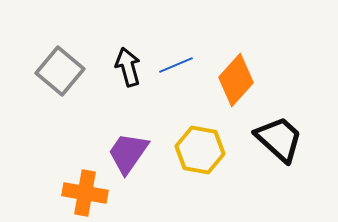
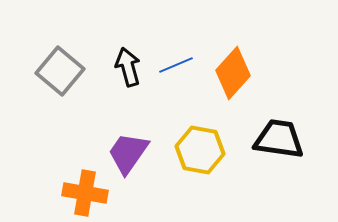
orange diamond: moved 3 px left, 7 px up
black trapezoid: rotated 34 degrees counterclockwise
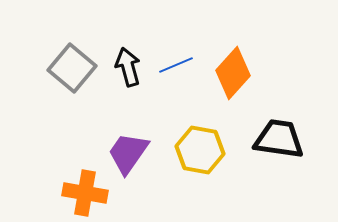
gray square: moved 12 px right, 3 px up
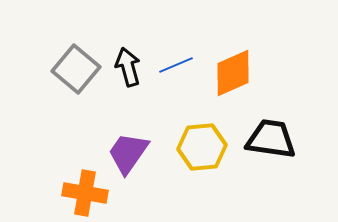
gray square: moved 4 px right, 1 px down
orange diamond: rotated 24 degrees clockwise
black trapezoid: moved 8 px left
yellow hexagon: moved 2 px right, 3 px up; rotated 15 degrees counterclockwise
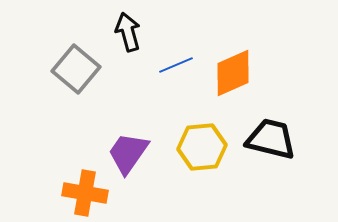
black arrow: moved 35 px up
black trapezoid: rotated 6 degrees clockwise
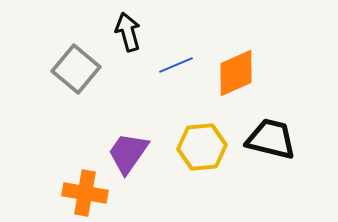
orange diamond: moved 3 px right
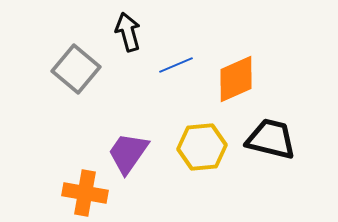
orange diamond: moved 6 px down
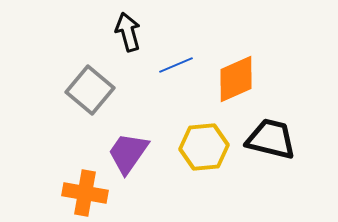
gray square: moved 14 px right, 21 px down
yellow hexagon: moved 2 px right
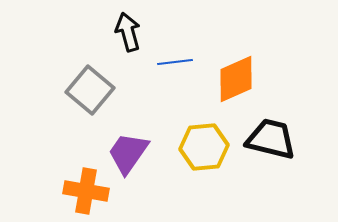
blue line: moved 1 px left, 3 px up; rotated 16 degrees clockwise
orange cross: moved 1 px right, 2 px up
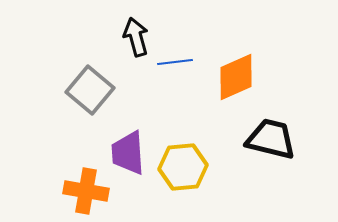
black arrow: moved 8 px right, 5 px down
orange diamond: moved 2 px up
yellow hexagon: moved 21 px left, 20 px down
purple trapezoid: rotated 39 degrees counterclockwise
